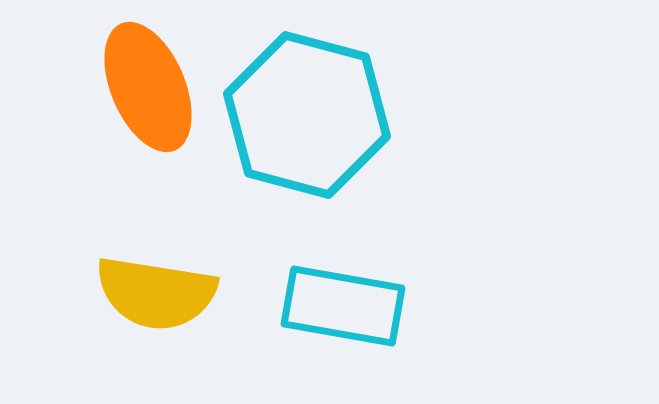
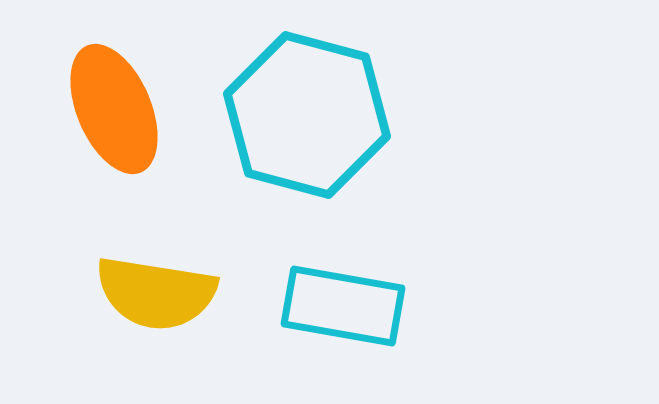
orange ellipse: moved 34 px left, 22 px down
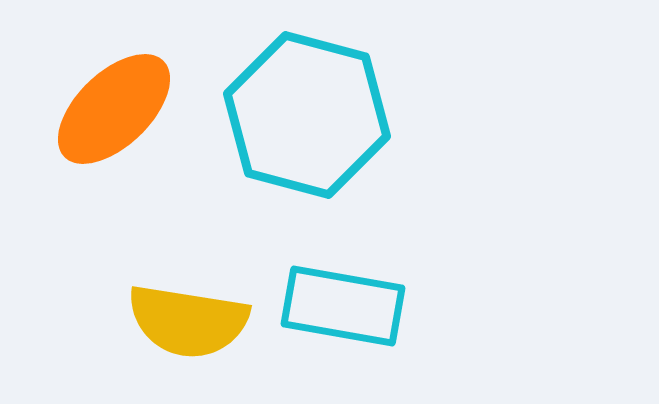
orange ellipse: rotated 69 degrees clockwise
yellow semicircle: moved 32 px right, 28 px down
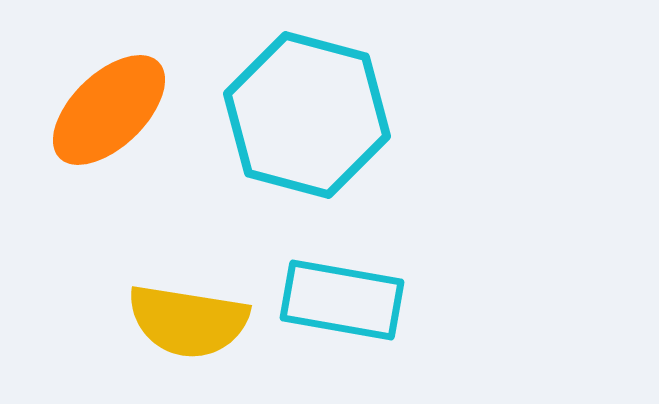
orange ellipse: moved 5 px left, 1 px down
cyan rectangle: moved 1 px left, 6 px up
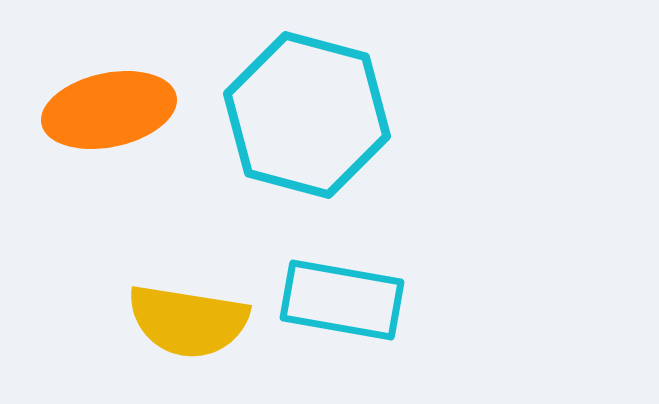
orange ellipse: rotated 32 degrees clockwise
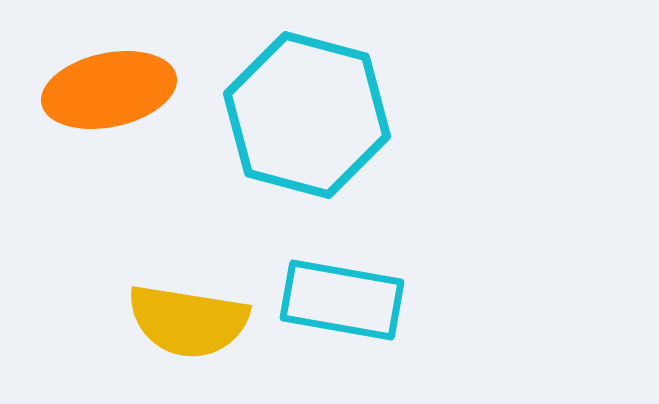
orange ellipse: moved 20 px up
